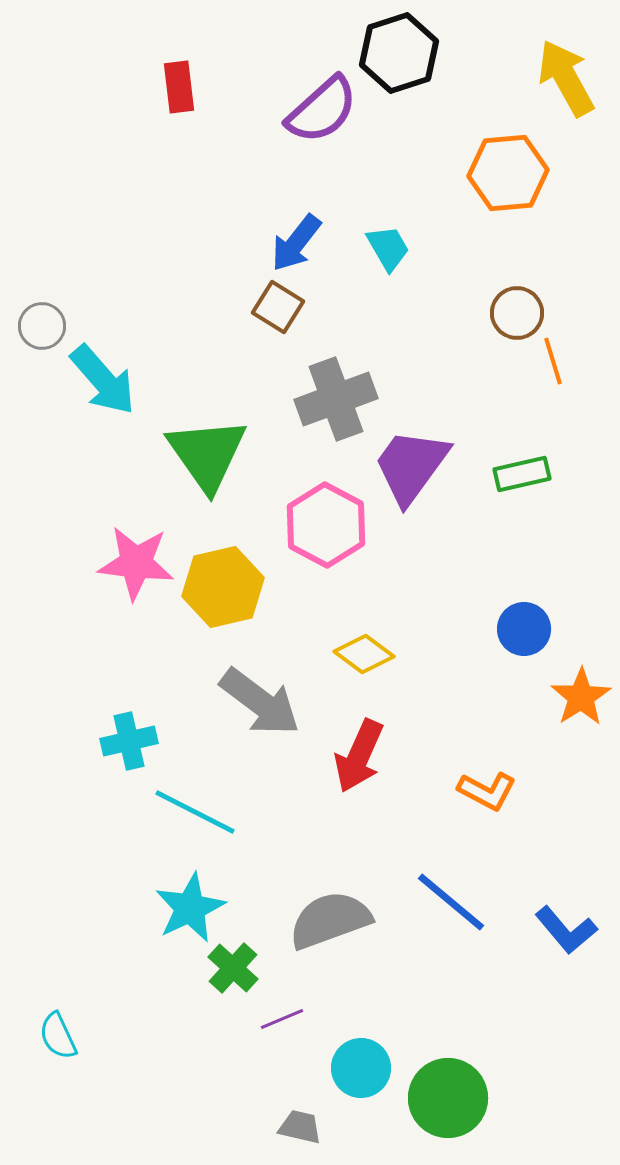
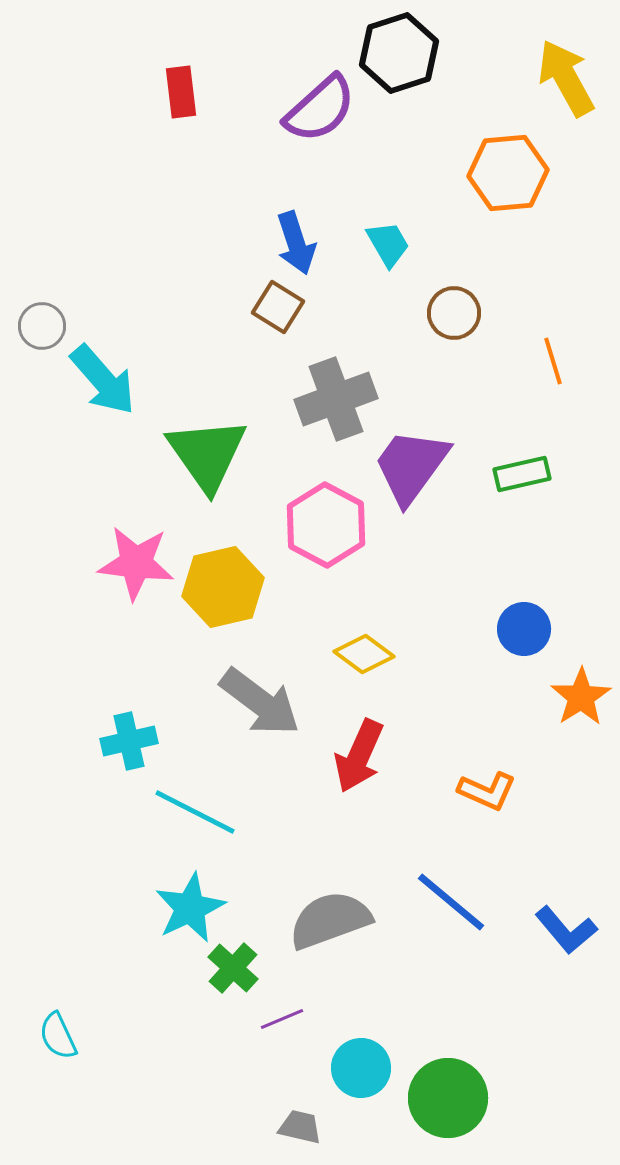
red rectangle: moved 2 px right, 5 px down
purple semicircle: moved 2 px left, 1 px up
blue arrow: rotated 56 degrees counterclockwise
cyan trapezoid: moved 4 px up
brown circle: moved 63 px left
orange L-shape: rotated 4 degrees counterclockwise
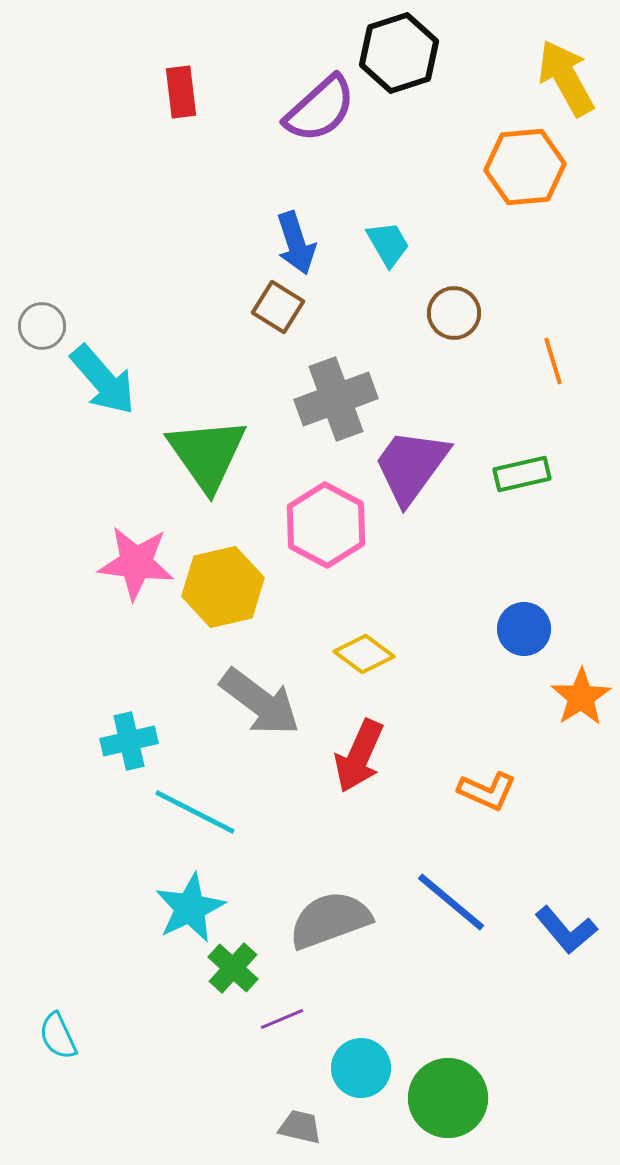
orange hexagon: moved 17 px right, 6 px up
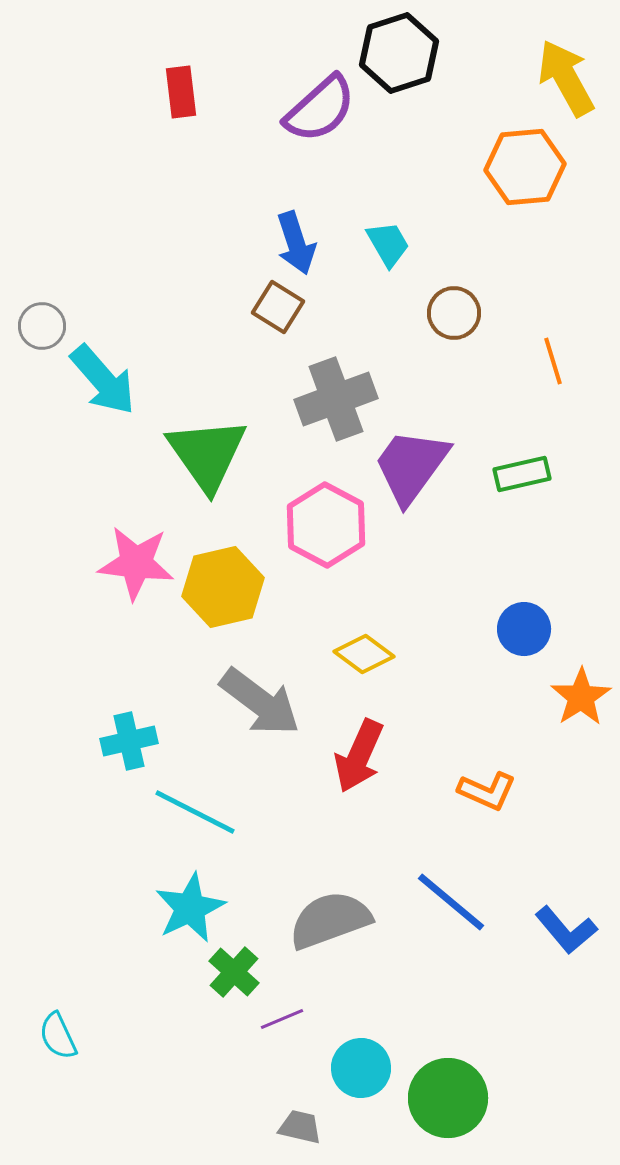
green cross: moved 1 px right, 4 px down
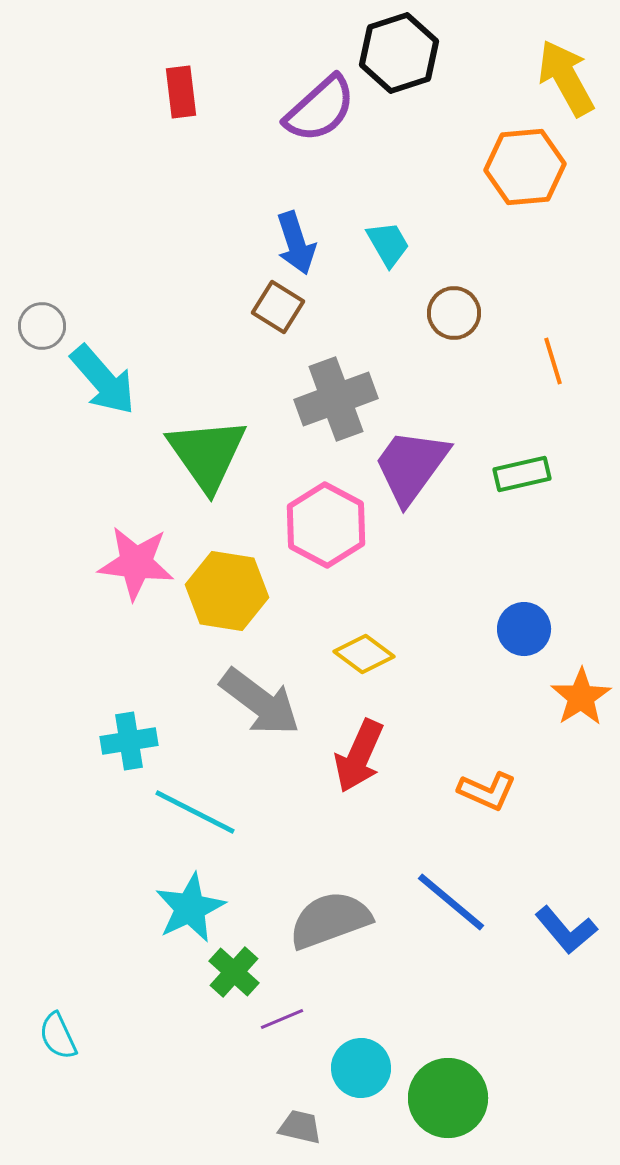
yellow hexagon: moved 4 px right, 4 px down; rotated 22 degrees clockwise
cyan cross: rotated 4 degrees clockwise
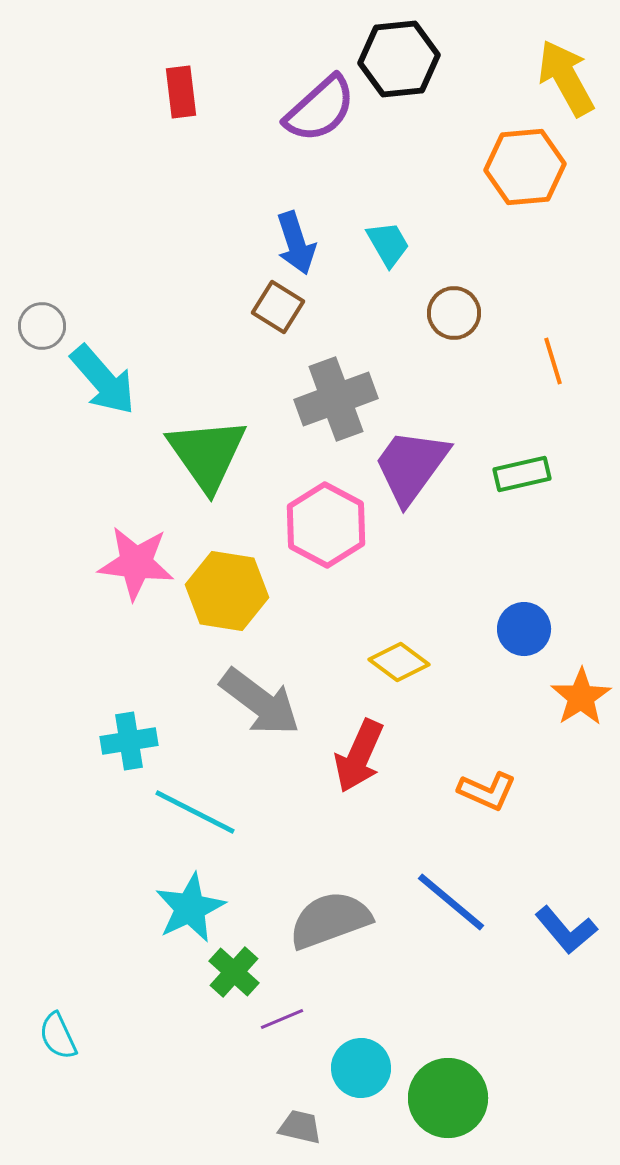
black hexagon: moved 6 px down; rotated 12 degrees clockwise
yellow diamond: moved 35 px right, 8 px down
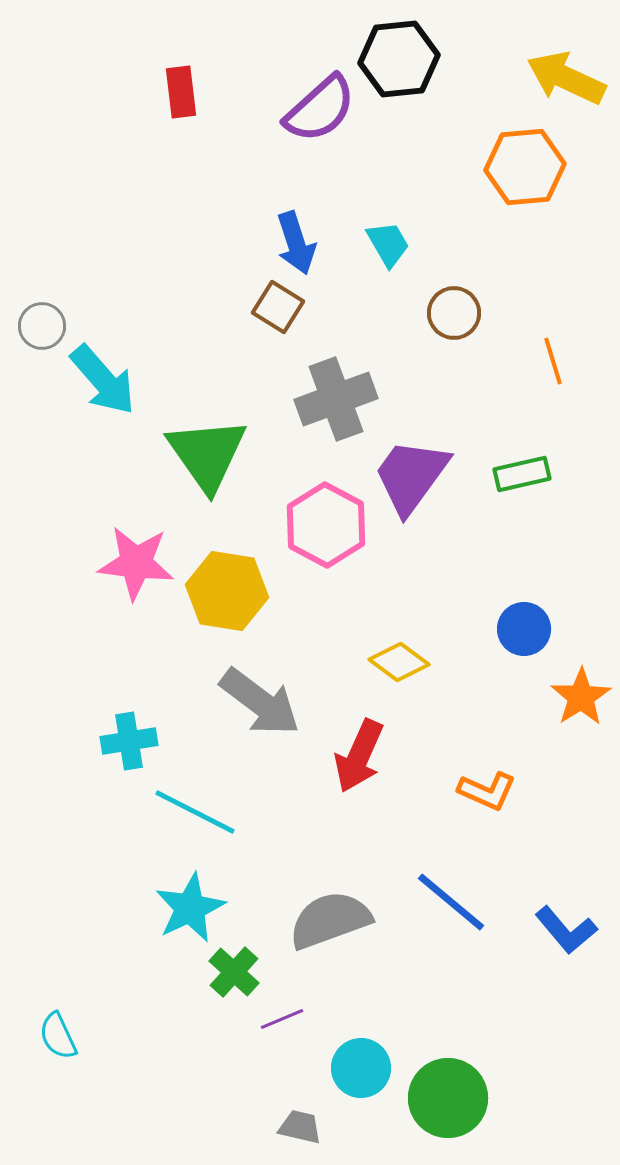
yellow arrow: rotated 36 degrees counterclockwise
purple trapezoid: moved 10 px down
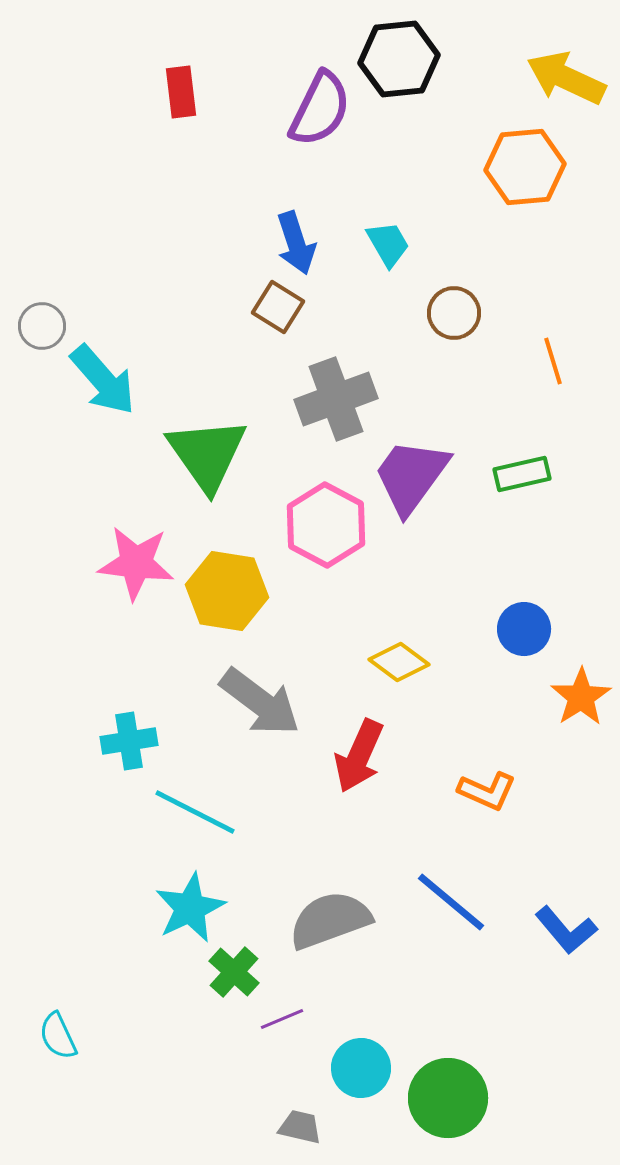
purple semicircle: rotated 22 degrees counterclockwise
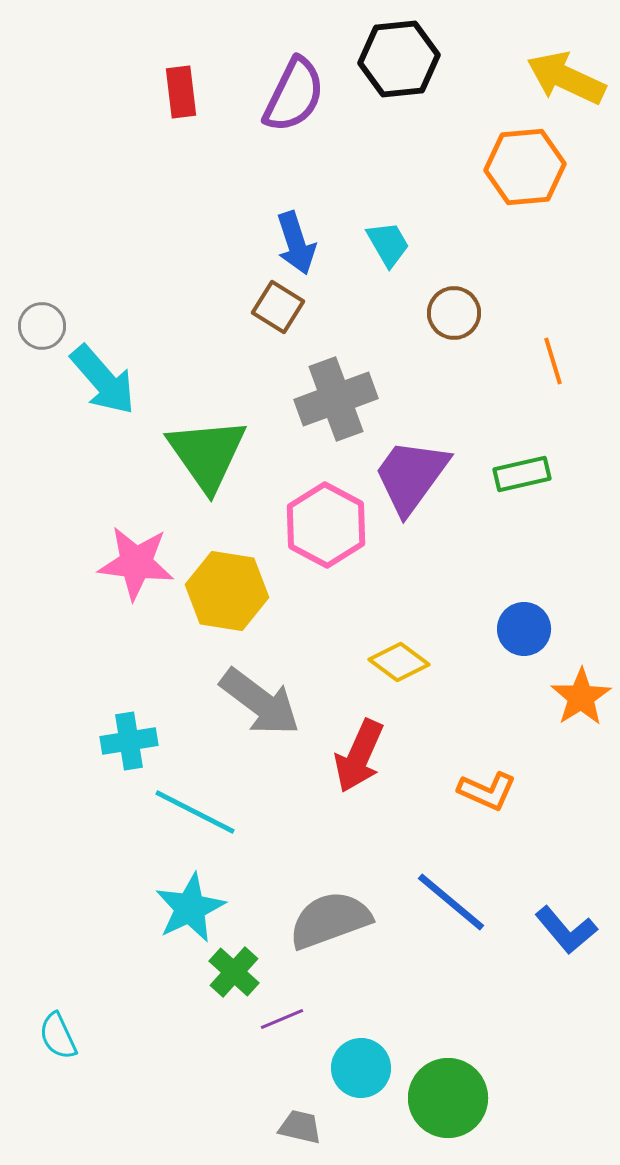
purple semicircle: moved 26 px left, 14 px up
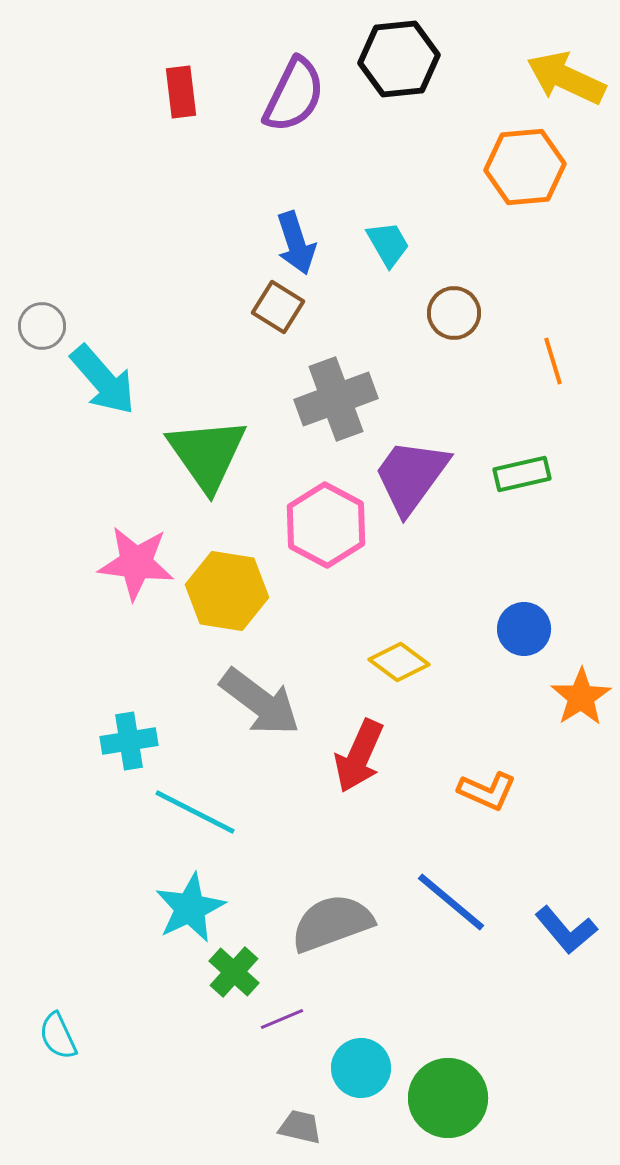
gray semicircle: moved 2 px right, 3 px down
